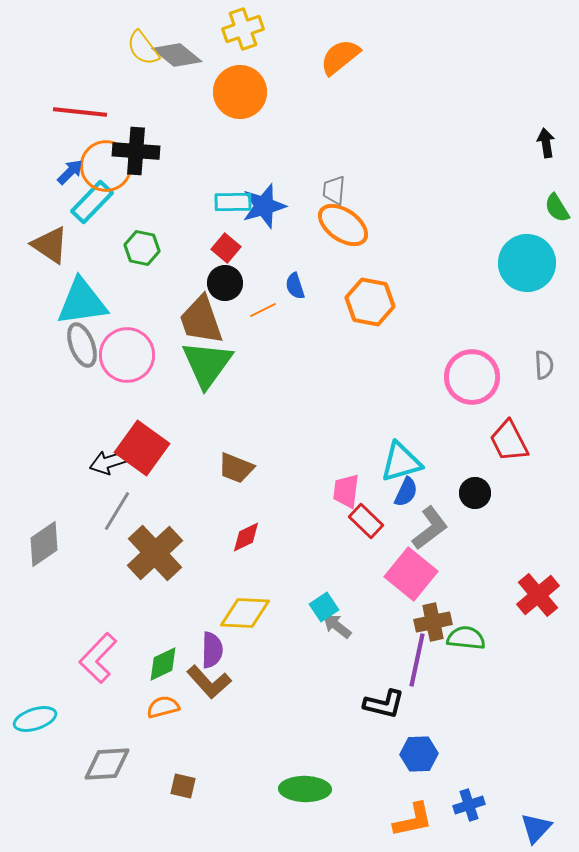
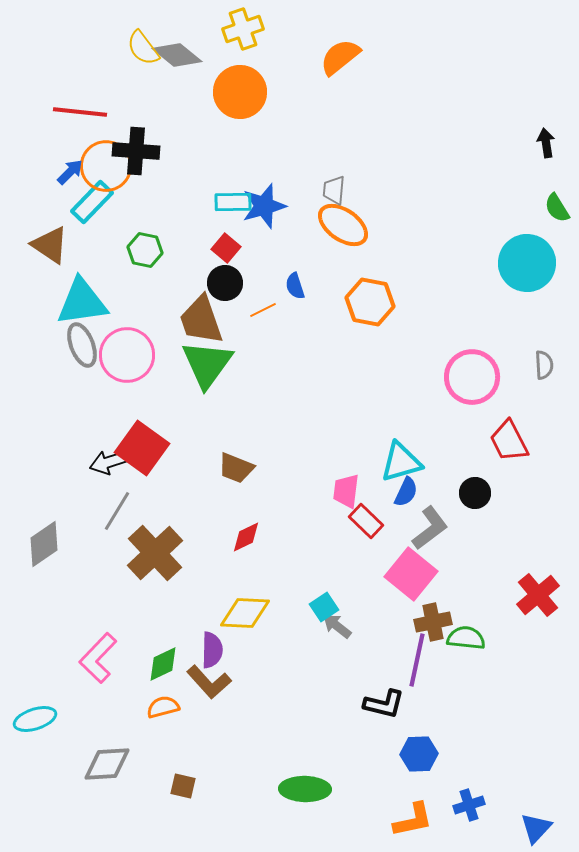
green hexagon at (142, 248): moved 3 px right, 2 px down
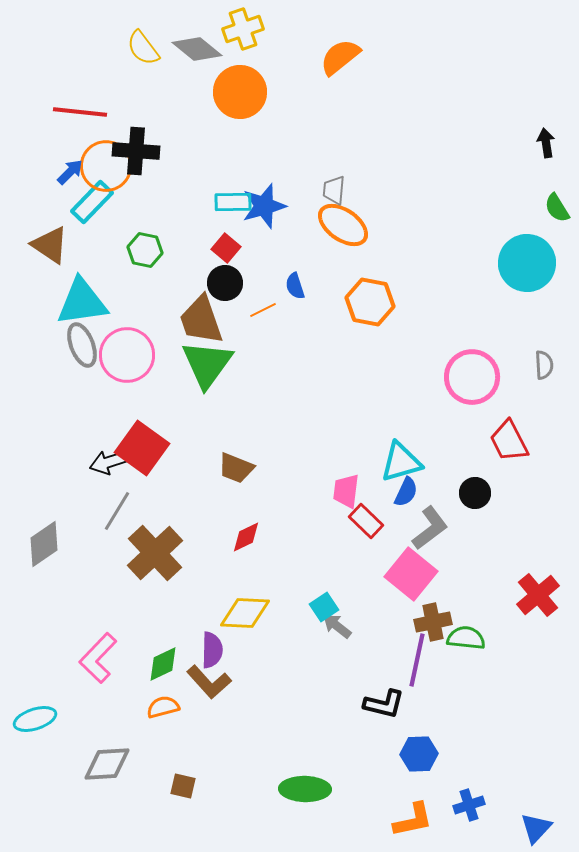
gray diamond at (177, 55): moved 20 px right, 6 px up
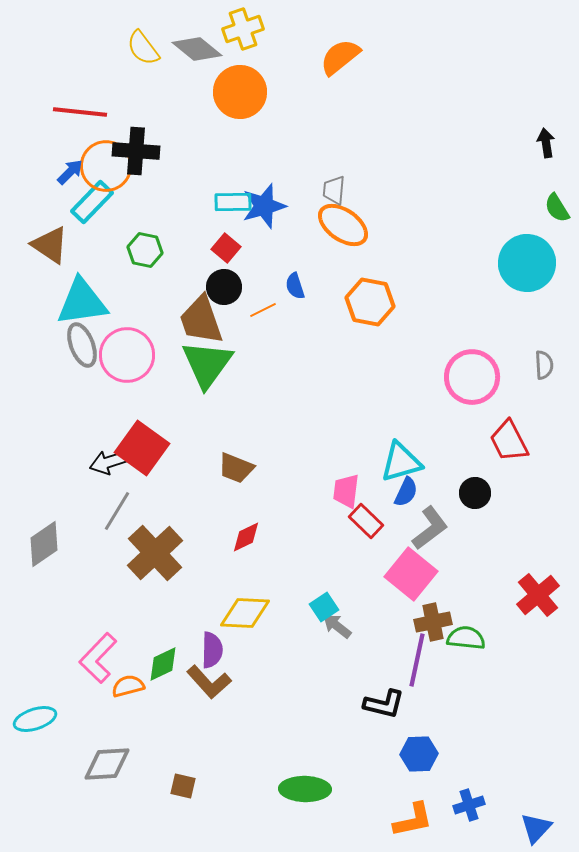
black circle at (225, 283): moved 1 px left, 4 px down
orange semicircle at (163, 707): moved 35 px left, 21 px up
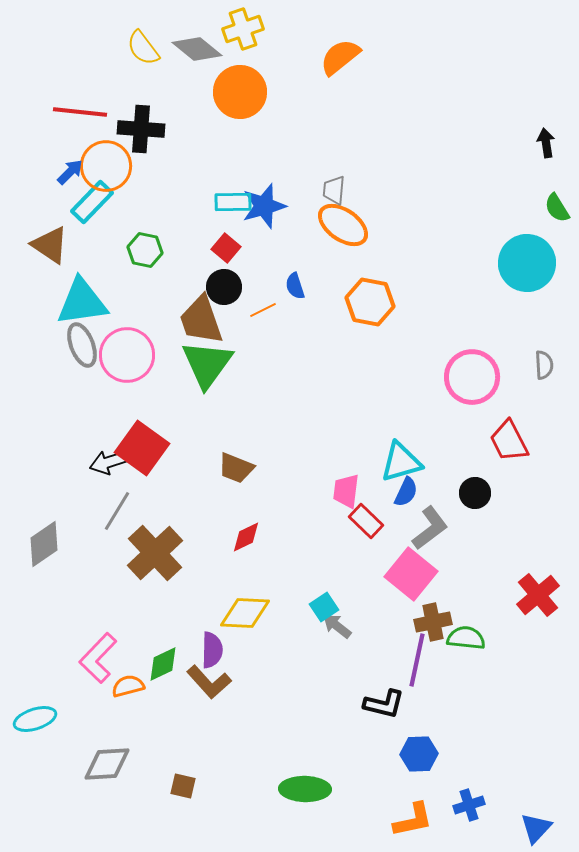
black cross at (136, 151): moved 5 px right, 22 px up
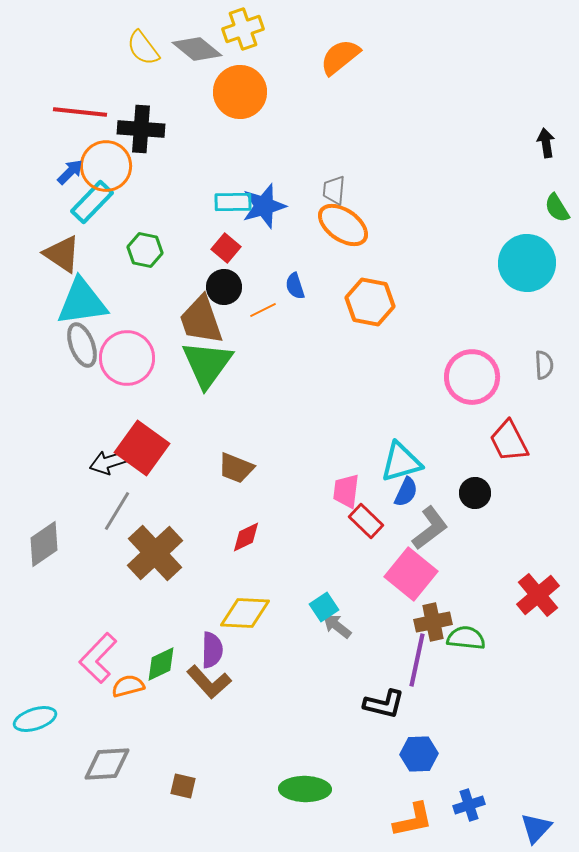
brown triangle at (50, 245): moved 12 px right, 9 px down
pink circle at (127, 355): moved 3 px down
green diamond at (163, 664): moved 2 px left
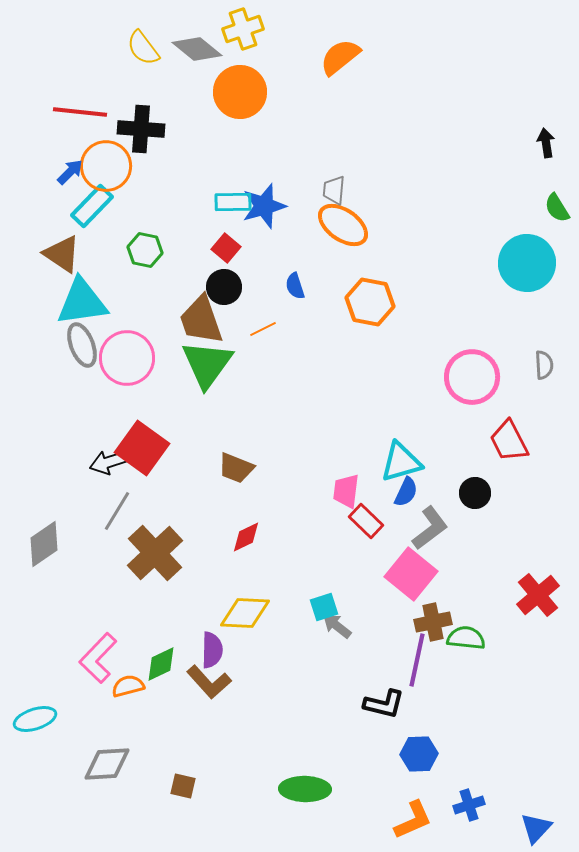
cyan rectangle at (92, 202): moved 4 px down
orange line at (263, 310): moved 19 px down
cyan square at (324, 607): rotated 16 degrees clockwise
orange L-shape at (413, 820): rotated 12 degrees counterclockwise
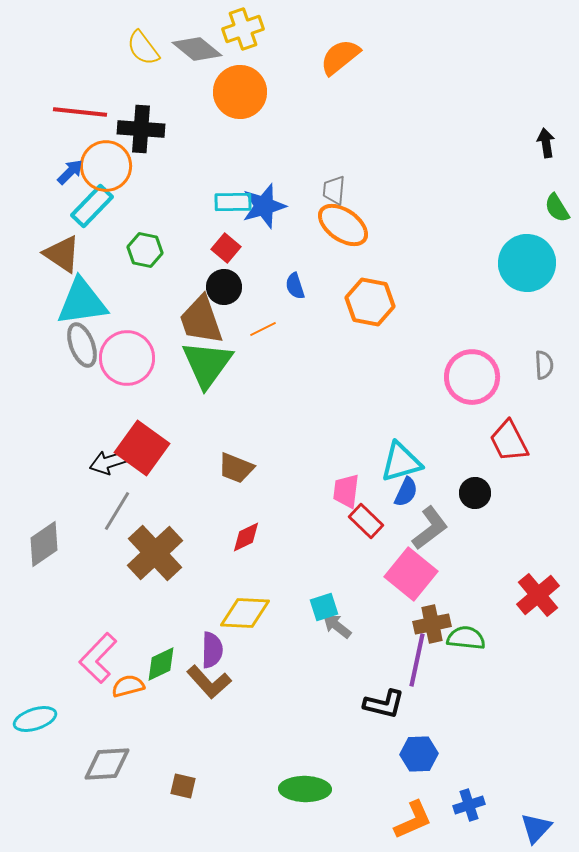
brown cross at (433, 622): moved 1 px left, 2 px down
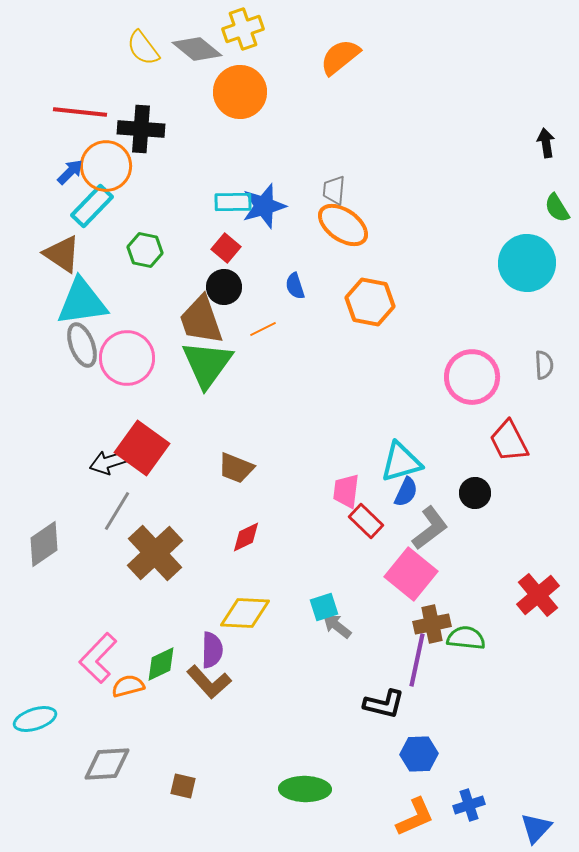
orange L-shape at (413, 820): moved 2 px right, 3 px up
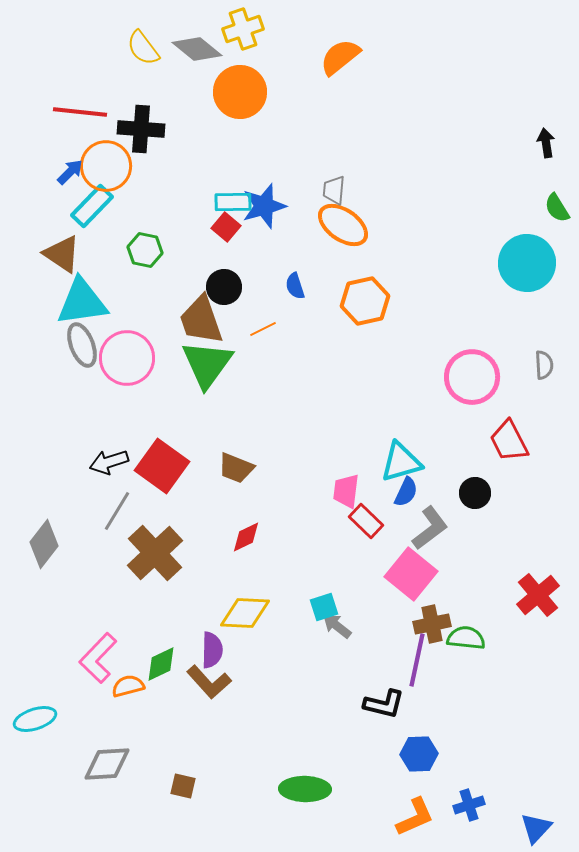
red square at (226, 248): moved 21 px up
orange hexagon at (370, 302): moved 5 px left, 1 px up; rotated 24 degrees counterclockwise
red square at (142, 448): moved 20 px right, 18 px down
gray diamond at (44, 544): rotated 18 degrees counterclockwise
